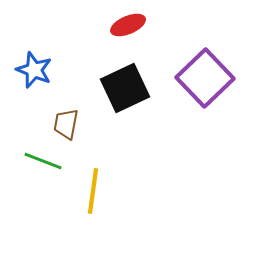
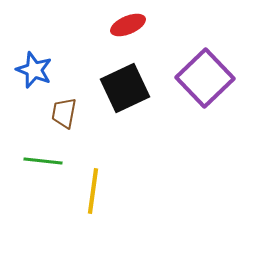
brown trapezoid: moved 2 px left, 11 px up
green line: rotated 15 degrees counterclockwise
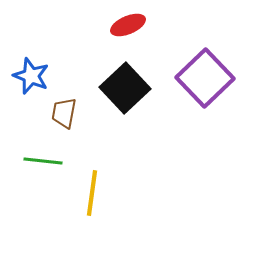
blue star: moved 3 px left, 6 px down
black square: rotated 18 degrees counterclockwise
yellow line: moved 1 px left, 2 px down
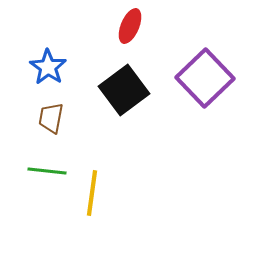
red ellipse: moved 2 px right, 1 px down; rotated 44 degrees counterclockwise
blue star: moved 17 px right, 9 px up; rotated 12 degrees clockwise
black square: moved 1 px left, 2 px down; rotated 6 degrees clockwise
brown trapezoid: moved 13 px left, 5 px down
green line: moved 4 px right, 10 px down
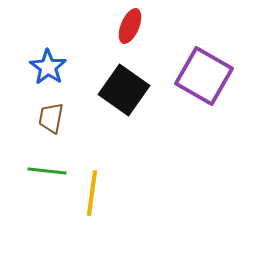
purple square: moved 1 px left, 2 px up; rotated 16 degrees counterclockwise
black square: rotated 18 degrees counterclockwise
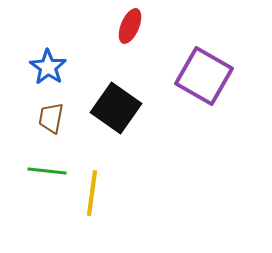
black square: moved 8 px left, 18 px down
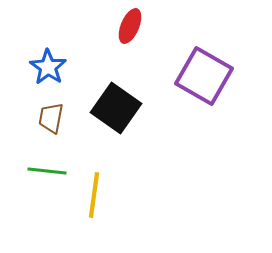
yellow line: moved 2 px right, 2 px down
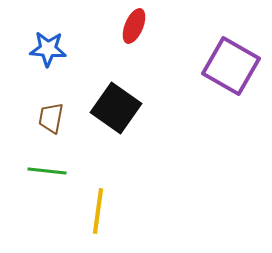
red ellipse: moved 4 px right
blue star: moved 18 px up; rotated 30 degrees counterclockwise
purple square: moved 27 px right, 10 px up
yellow line: moved 4 px right, 16 px down
